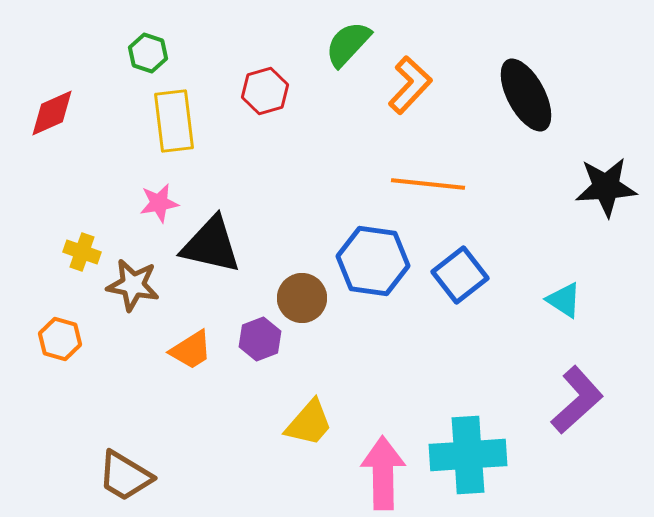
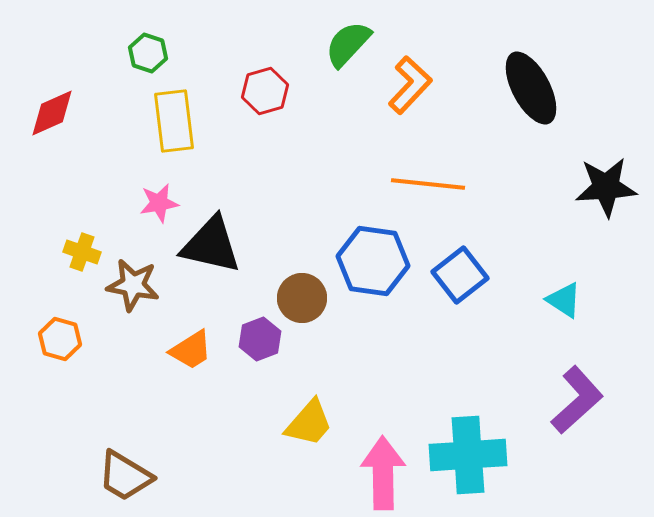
black ellipse: moved 5 px right, 7 px up
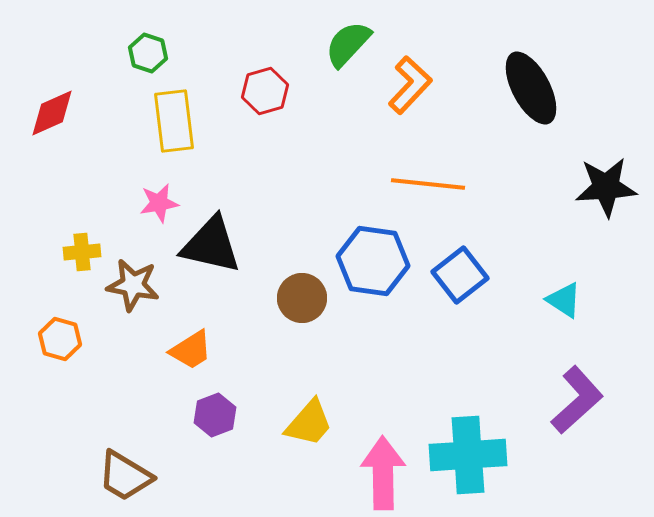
yellow cross: rotated 24 degrees counterclockwise
purple hexagon: moved 45 px left, 76 px down
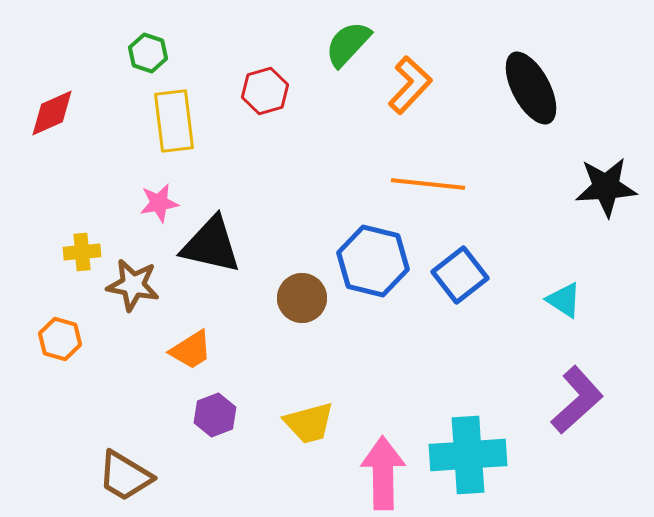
blue hexagon: rotated 6 degrees clockwise
yellow trapezoid: rotated 34 degrees clockwise
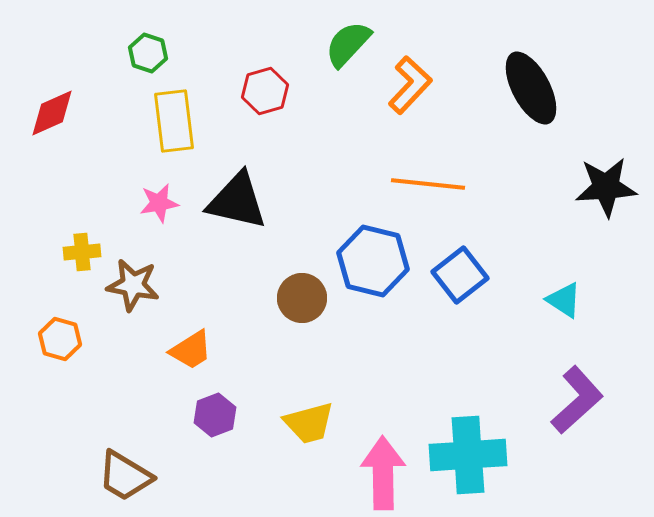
black triangle: moved 26 px right, 44 px up
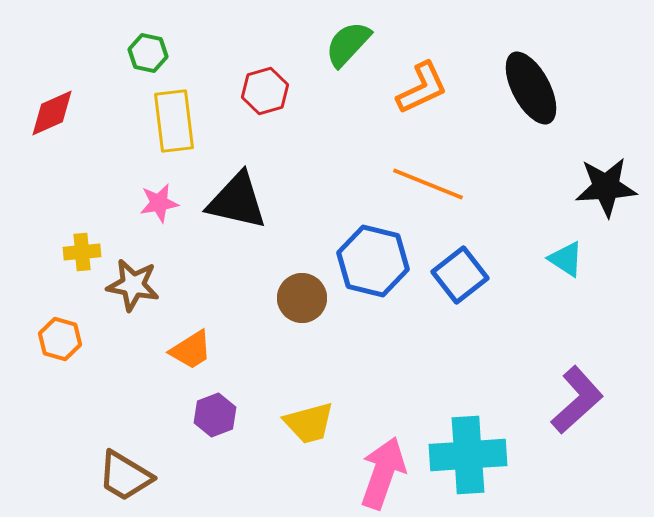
green hexagon: rotated 6 degrees counterclockwise
orange L-shape: moved 12 px right, 3 px down; rotated 22 degrees clockwise
orange line: rotated 16 degrees clockwise
cyan triangle: moved 2 px right, 41 px up
pink arrow: rotated 20 degrees clockwise
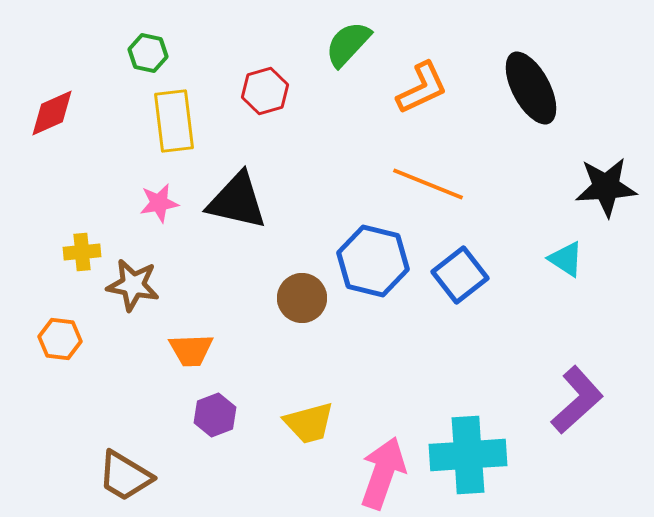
orange hexagon: rotated 9 degrees counterclockwise
orange trapezoid: rotated 30 degrees clockwise
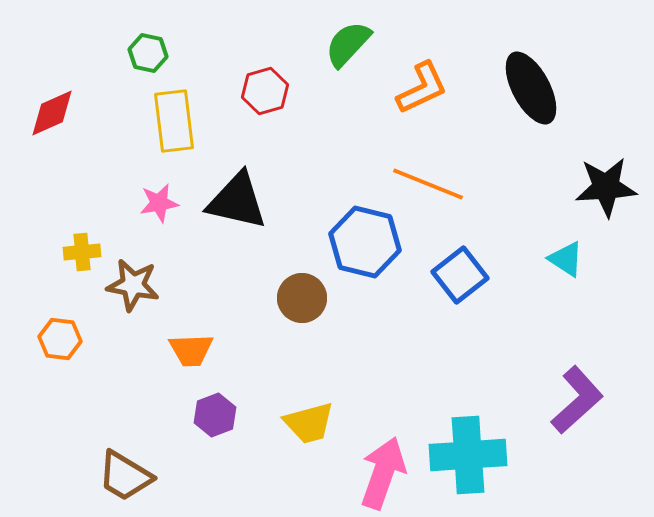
blue hexagon: moved 8 px left, 19 px up
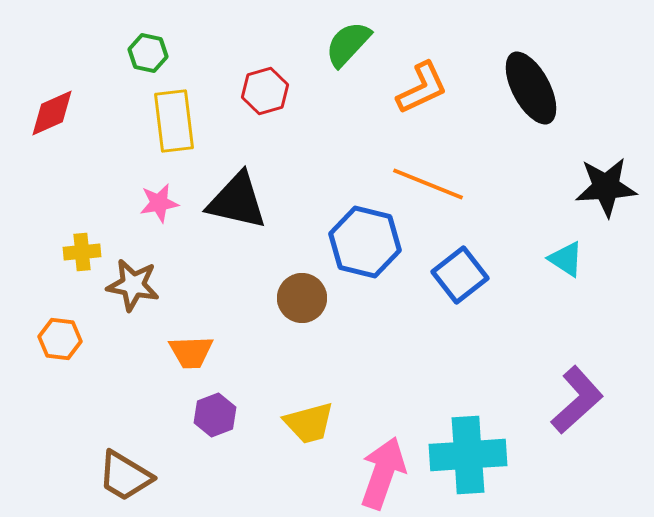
orange trapezoid: moved 2 px down
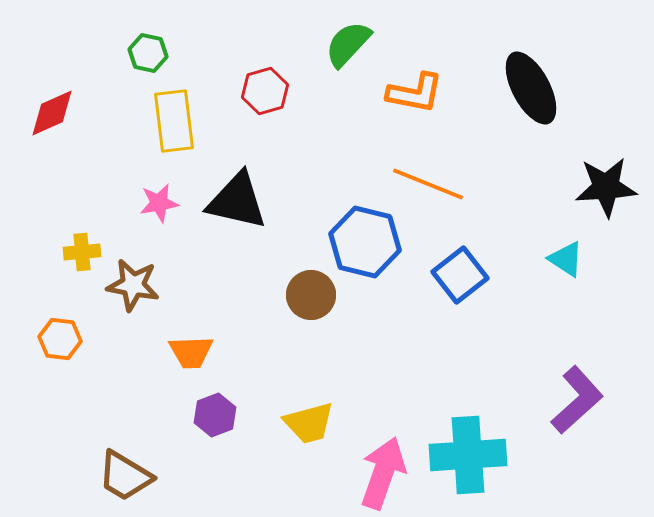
orange L-shape: moved 7 px left, 5 px down; rotated 36 degrees clockwise
brown circle: moved 9 px right, 3 px up
